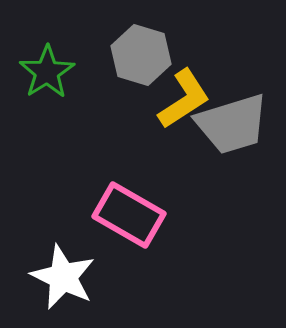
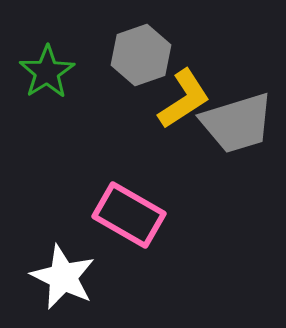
gray hexagon: rotated 24 degrees clockwise
gray trapezoid: moved 5 px right, 1 px up
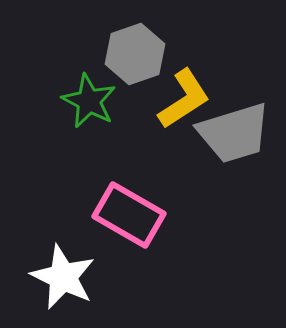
gray hexagon: moved 6 px left, 1 px up
green star: moved 42 px right, 29 px down; rotated 12 degrees counterclockwise
gray trapezoid: moved 3 px left, 10 px down
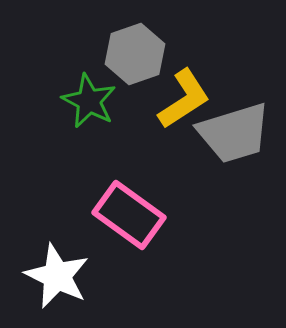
pink rectangle: rotated 6 degrees clockwise
white star: moved 6 px left, 1 px up
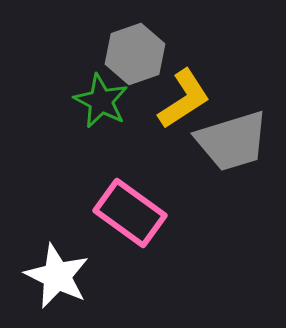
green star: moved 12 px right
gray trapezoid: moved 2 px left, 8 px down
pink rectangle: moved 1 px right, 2 px up
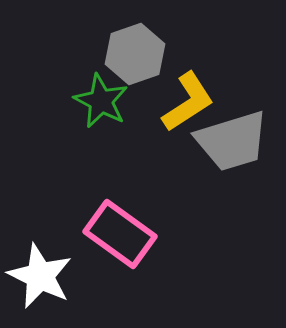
yellow L-shape: moved 4 px right, 3 px down
pink rectangle: moved 10 px left, 21 px down
white star: moved 17 px left
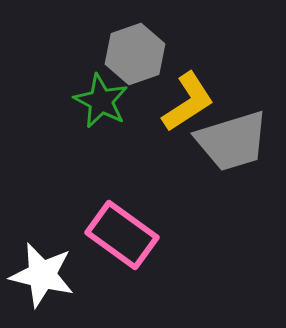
pink rectangle: moved 2 px right, 1 px down
white star: moved 2 px right, 1 px up; rotated 12 degrees counterclockwise
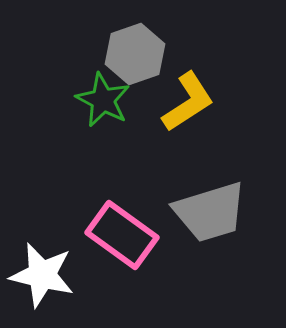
green star: moved 2 px right, 1 px up
gray trapezoid: moved 22 px left, 71 px down
